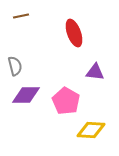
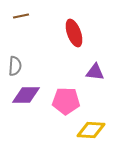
gray semicircle: rotated 18 degrees clockwise
pink pentagon: rotated 28 degrees counterclockwise
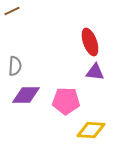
brown line: moved 9 px left, 5 px up; rotated 14 degrees counterclockwise
red ellipse: moved 16 px right, 9 px down
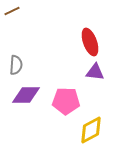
gray semicircle: moved 1 px right, 1 px up
yellow diamond: rotated 32 degrees counterclockwise
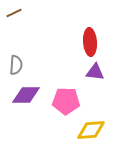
brown line: moved 2 px right, 2 px down
red ellipse: rotated 16 degrees clockwise
yellow diamond: rotated 24 degrees clockwise
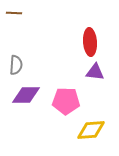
brown line: rotated 28 degrees clockwise
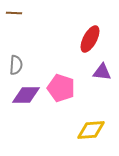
red ellipse: moved 3 px up; rotated 32 degrees clockwise
purple triangle: moved 7 px right
pink pentagon: moved 5 px left, 13 px up; rotated 16 degrees clockwise
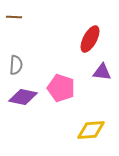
brown line: moved 4 px down
purple diamond: moved 3 px left, 2 px down; rotated 12 degrees clockwise
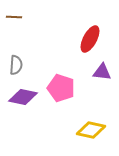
yellow diamond: rotated 16 degrees clockwise
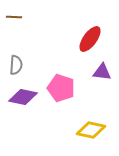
red ellipse: rotated 8 degrees clockwise
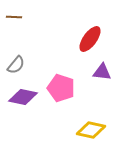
gray semicircle: rotated 36 degrees clockwise
